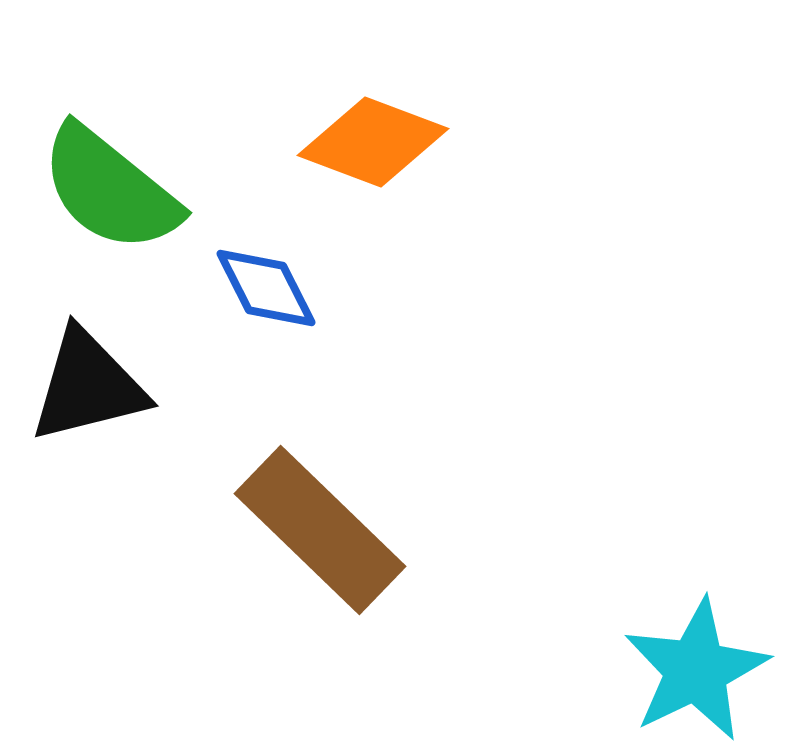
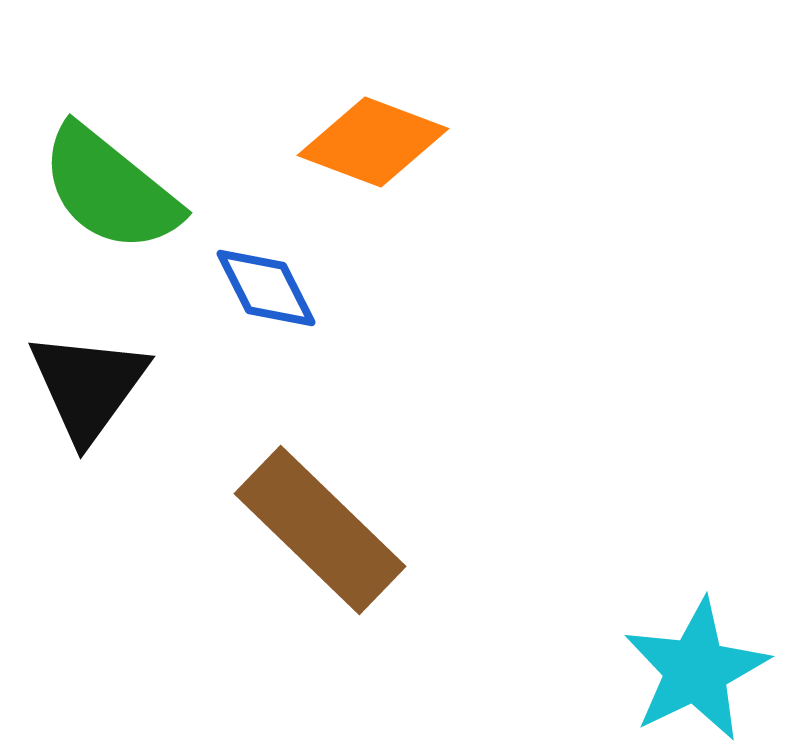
black triangle: rotated 40 degrees counterclockwise
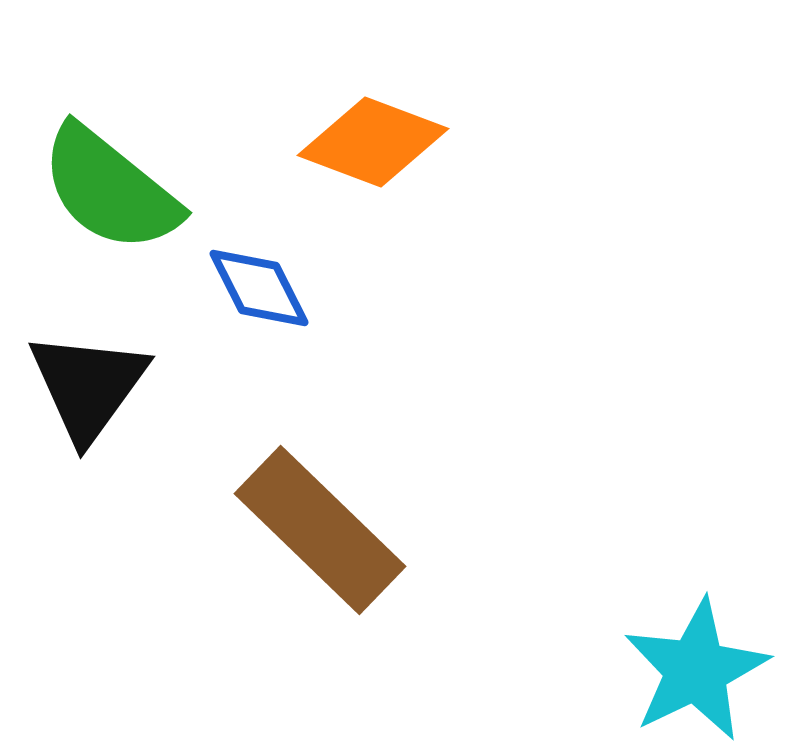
blue diamond: moved 7 px left
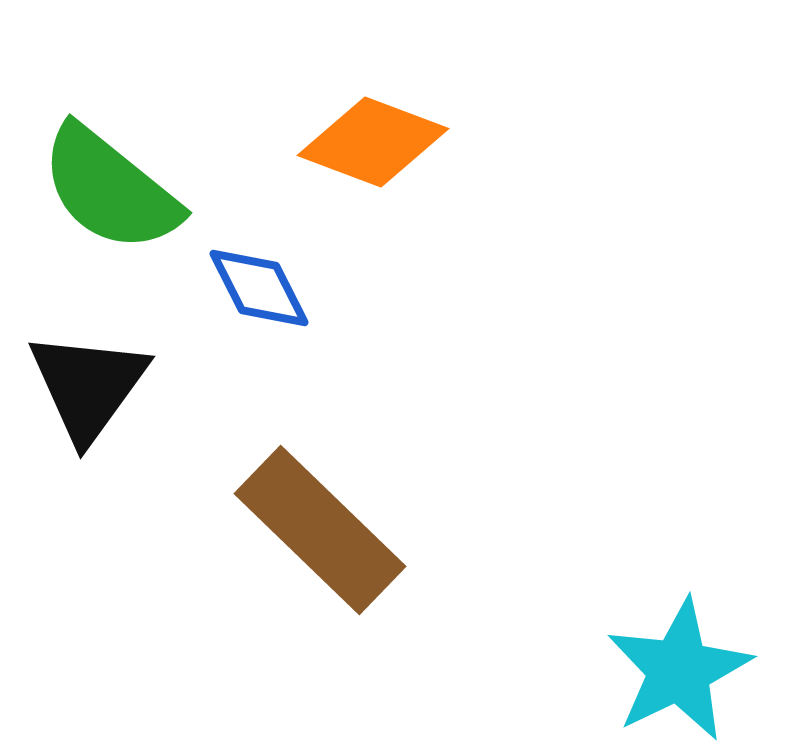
cyan star: moved 17 px left
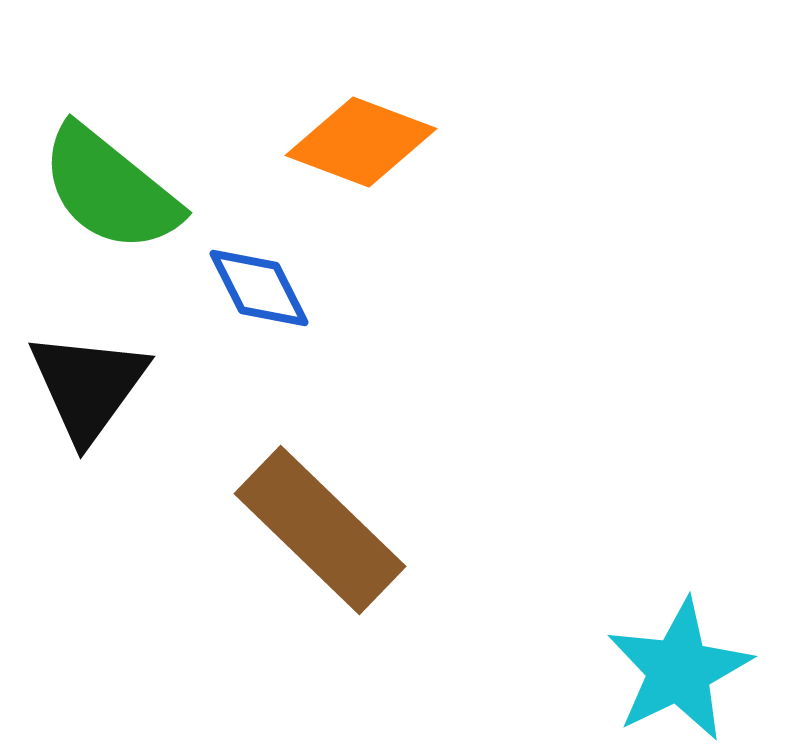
orange diamond: moved 12 px left
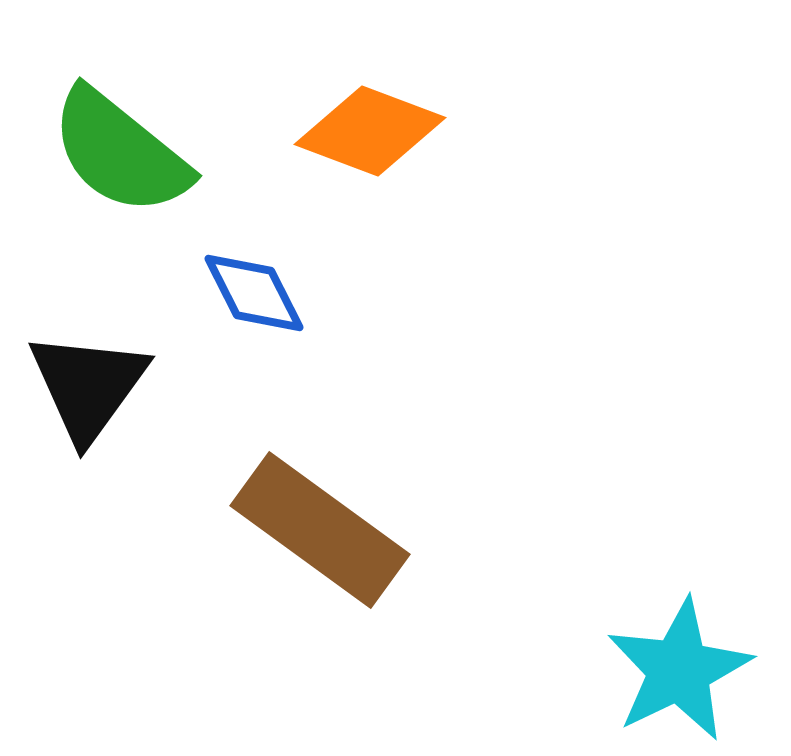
orange diamond: moved 9 px right, 11 px up
green semicircle: moved 10 px right, 37 px up
blue diamond: moved 5 px left, 5 px down
brown rectangle: rotated 8 degrees counterclockwise
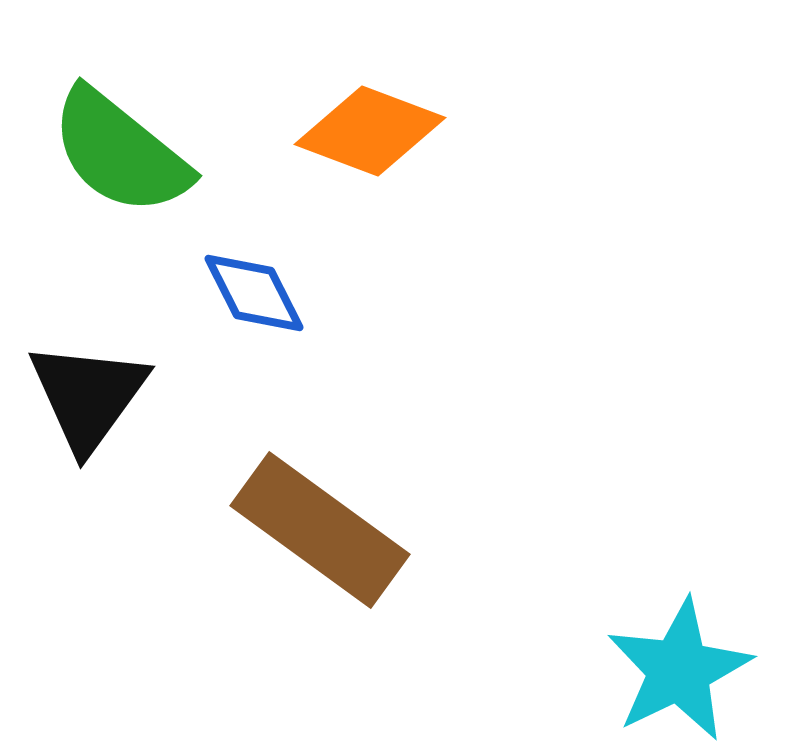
black triangle: moved 10 px down
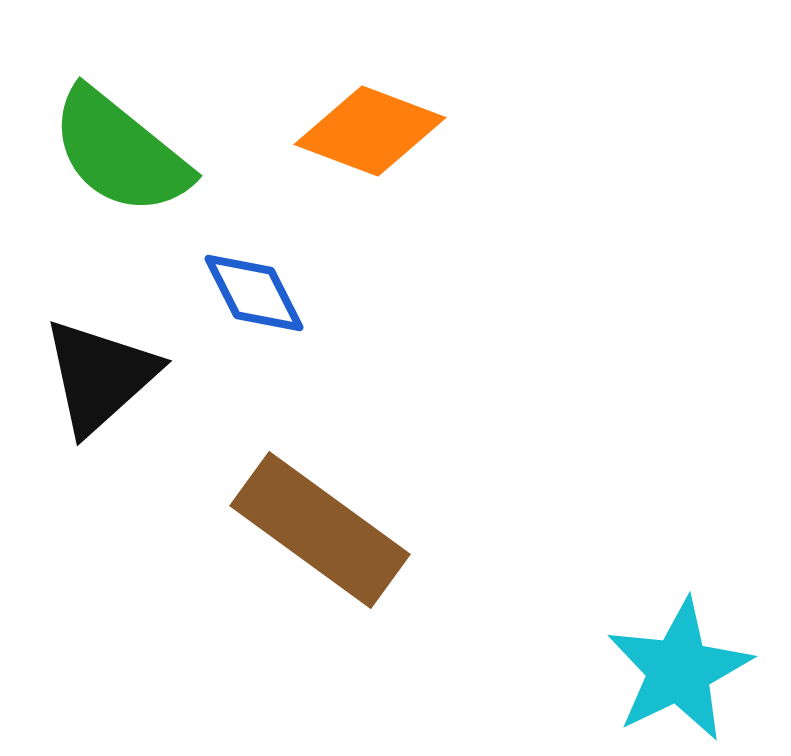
black triangle: moved 12 px right, 20 px up; rotated 12 degrees clockwise
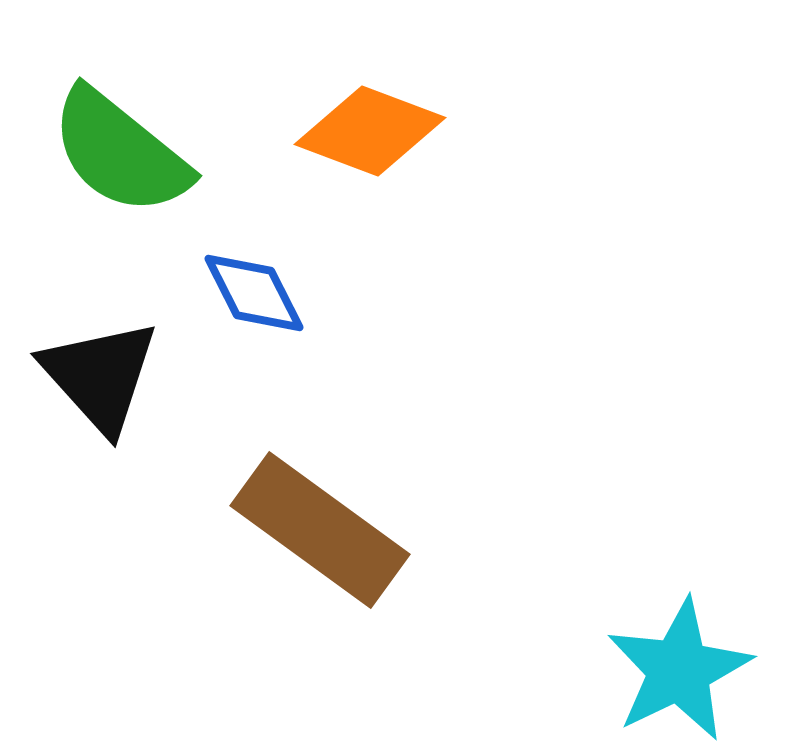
black triangle: rotated 30 degrees counterclockwise
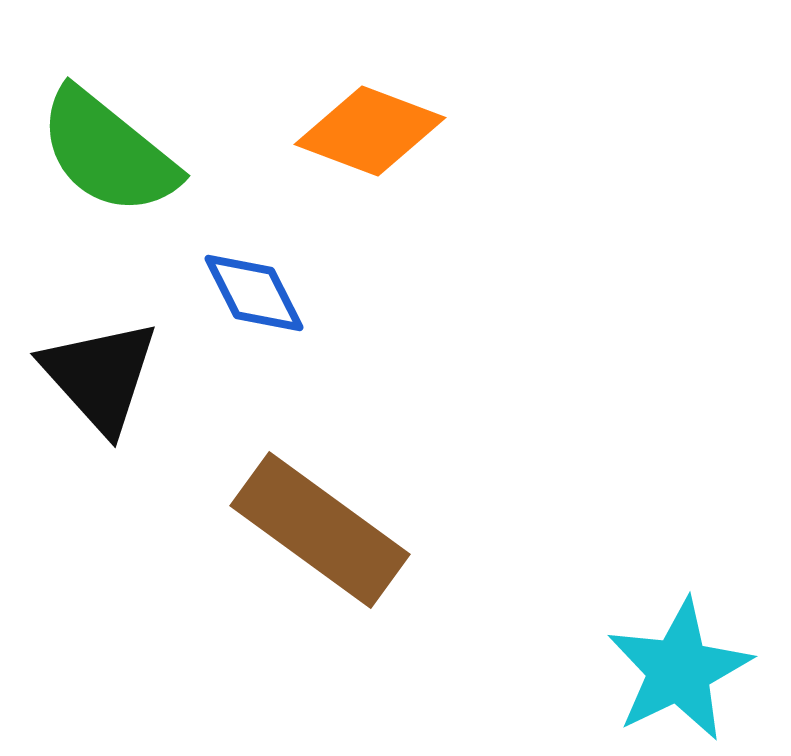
green semicircle: moved 12 px left
